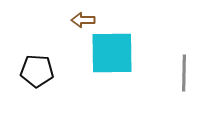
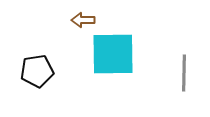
cyan square: moved 1 px right, 1 px down
black pentagon: rotated 12 degrees counterclockwise
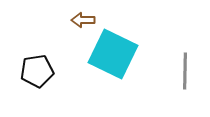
cyan square: rotated 27 degrees clockwise
gray line: moved 1 px right, 2 px up
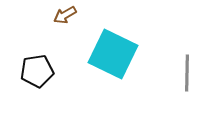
brown arrow: moved 18 px left, 5 px up; rotated 30 degrees counterclockwise
gray line: moved 2 px right, 2 px down
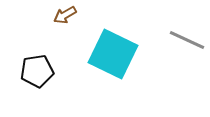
gray line: moved 33 px up; rotated 66 degrees counterclockwise
